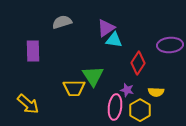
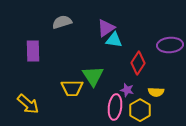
yellow trapezoid: moved 2 px left
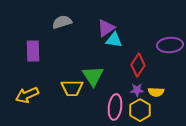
red diamond: moved 2 px down
purple star: moved 10 px right; rotated 16 degrees counterclockwise
yellow arrow: moved 1 px left, 9 px up; rotated 115 degrees clockwise
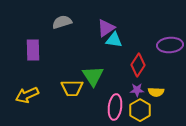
purple rectangle: moved 1 px up
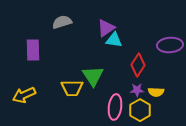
yellow arrow: moved 3 px left
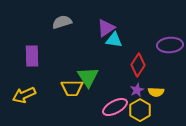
purple rectangle: moved 1 px left, 6 px down
green triangle: moved 5 px left, 1 px down
purple star: rotated 24 degrees counterclockwise
pink ellipse: rotated 55 degrees clockwise
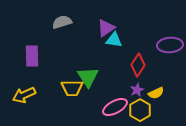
yellow semicircle: moved 1 px down; rotated 28 degrees counterclockwise
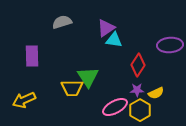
purple star: rotated 24 degrees clockwise
yellow arrow: moved 5 px down
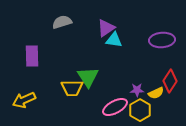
purple ellipse: moved 8 px left, 5 px up
red diamond: moved 32 px right, 16 px down
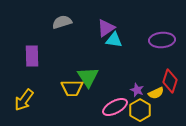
red diamond: rotated 15 degrees counterclockwise
purple star: rotated 24 degrees clockwise
yellow arrow: rotated 30 degrees counterclockwise
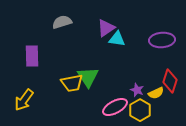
cyan triangle: moved 3 px right, 1 px up
yellow trapezoid: moved 5 px up; rotated 10 degrees counterclockwise
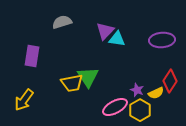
purple triangle: moved 1 px left, 3 px down; rotated 12 degrees counterclockwise
purple rectangle: rotated 10 degrees clockwise
red diamond: rotated 15 degrees clockwise
